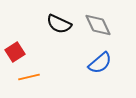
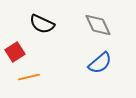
black semicircle: moved 17 px left
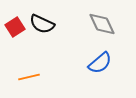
gray diamond: moved 4 px right, 1 px up
red square: moved 25 px up
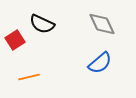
red square: moved 13 px down
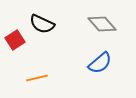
gray diamond: rotated 16 degrees counterclockwise
orange line: moved 8 px right, 1 px down
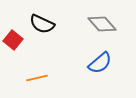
red square: moved 2 px left; rotated 18 degrees counterclockwise
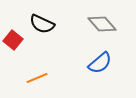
orange line: rotated 10 degrees counterclockwise
